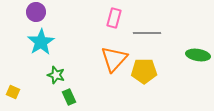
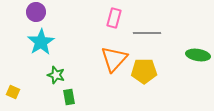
green rectangle: rotated 14 degrees clockwise
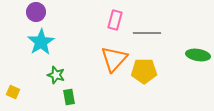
pink rectangle: moved 1 px right, 2 px down
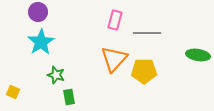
purple circle: moved 2 px right
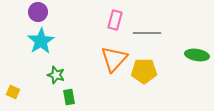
cyan star: moved 1 px up
green ellipse: moved 1 px left
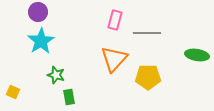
yellow pentagon: moved 4 px right, 6 px down
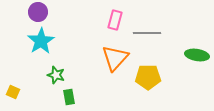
orange triangle: moved 1 px right, 1 px up
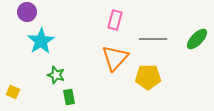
purple circle: moved 11 px left
gray line: moved 6 px right, 6 px down
green ellipse: moved 16 px up; rotated 55 degrees counterclockwise
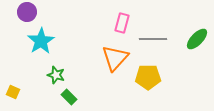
pink rectangle: moved 7 px right, 3 px down
green rectangle: rotated 35 degrees counterclockwise
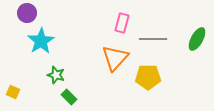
purple circle: moved 1 px down
green ellipse: rotated 15 degrees counterclockwise
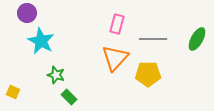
pink rectangle: moved 5 px left, 1 px down
cyan star: rotated 12 degrees counterclockwise
yellow pentagon: moved 3 px up
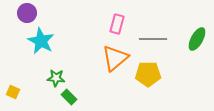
orange triangle: rotated 8 degrees clockwise
green star: moved 3 px down; rotated 12 degrees counterclockwise
